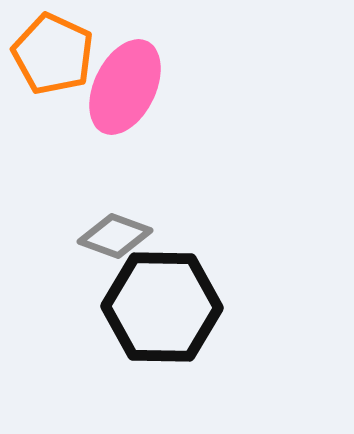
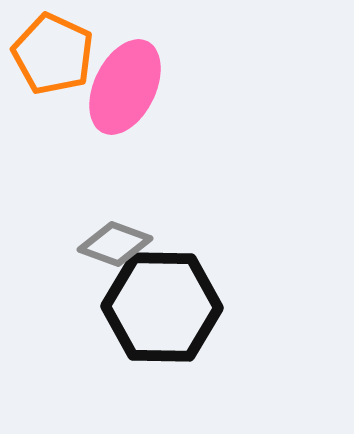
gray diamond: moved 8 px down
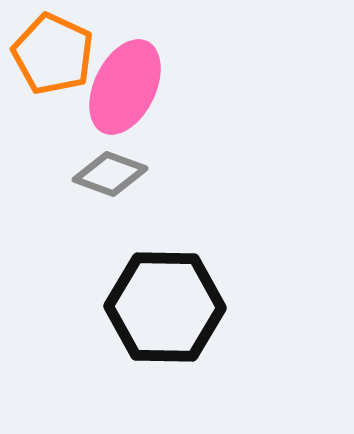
gray diamond: moved 5 px left, 70 px up
black hexagon: moved 3 px right
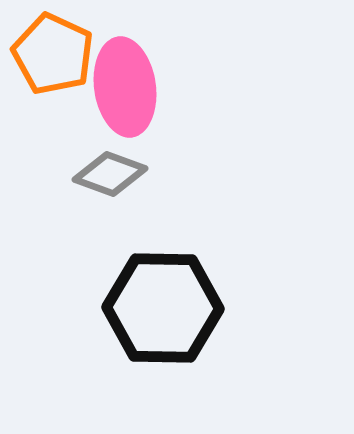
pink ellipse: rotated 34 degrees counterclockwise
black hexagon: moved 2 px left, 1 px down
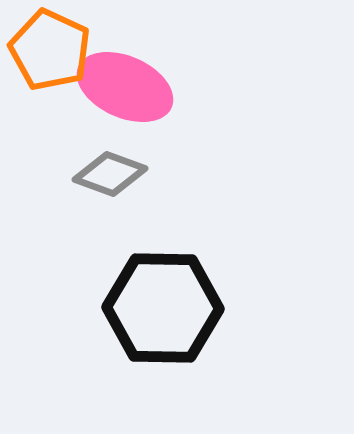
orange pentagon: moved 3 px left, 4 px up
pink ellipse: rotated 58 degrees counterclockwise
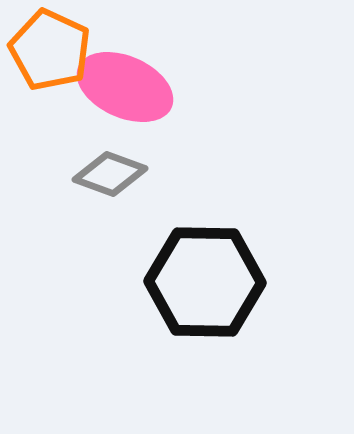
black hexagon: moved 42 px right, 26 px up
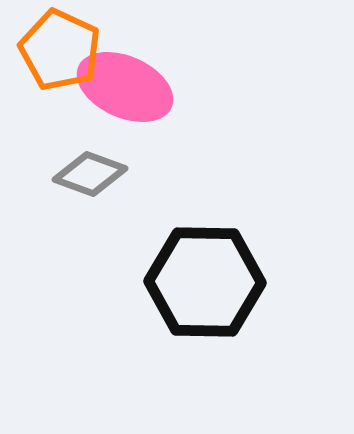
orange pentagon: moved 10 px right
gray diamond: moved 20 px left
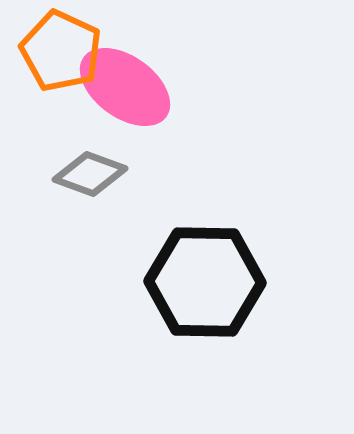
orange pentagon: moved 1 px right, 1 px down
pink ellipse: rotated 12 degrees clockwise
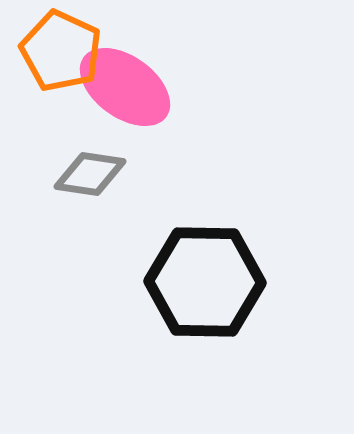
gray diamond: rotated 12 degrees counterclockwise
